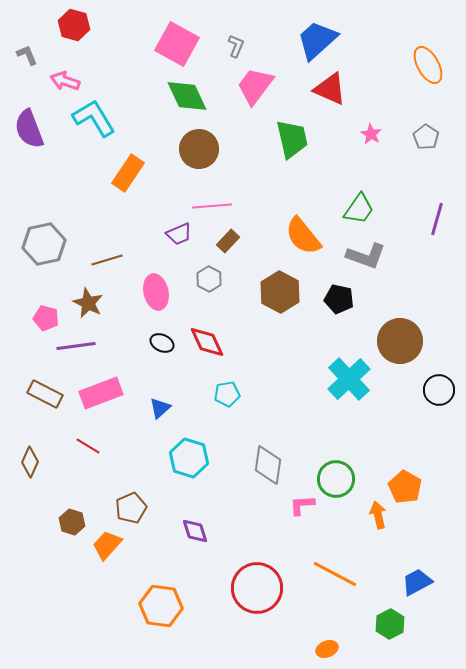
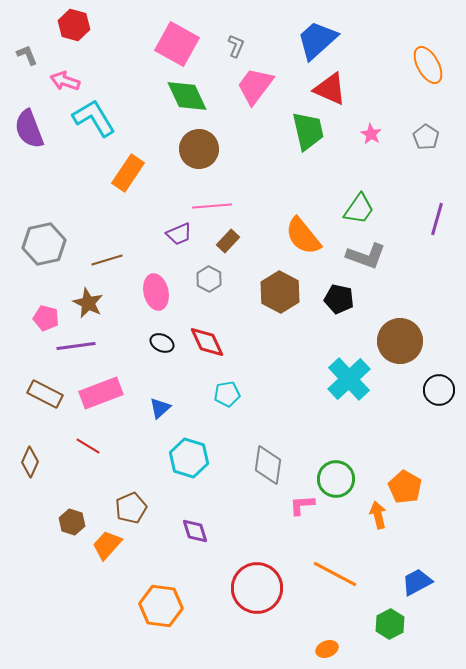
green trapezoid at (292, 139): moved 16 px right, 8 px up
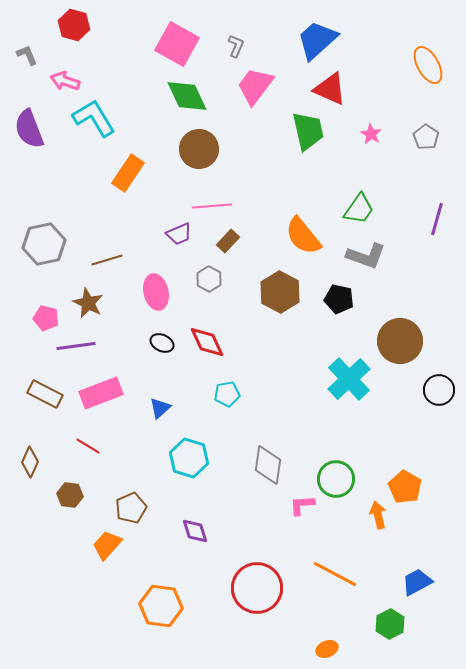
brown hexagon at (72, 522): moved 2 px left, 27 px up; rotated 10 degrees counterclockwise
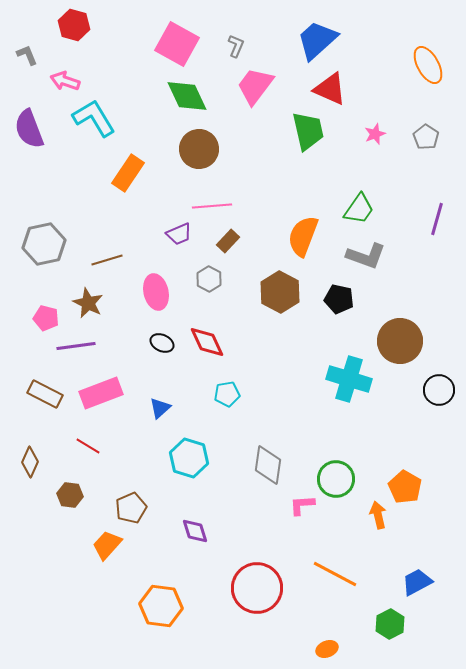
pink star at (371, 134): moved 4 px right; rotated 20 degrees clockwise
orange semicircle at (303, 236): rotated 60 degrees clockwise
cyan cross at (349, 379): rotated 30 degrees counterclockwise
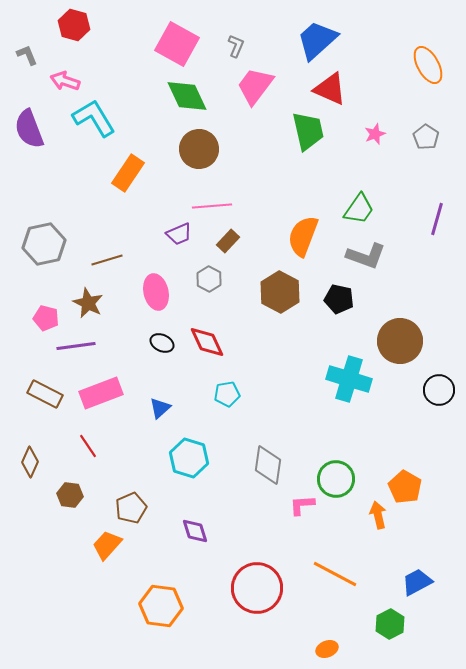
red line at (88, 446): rotated 25 degrees clockwise
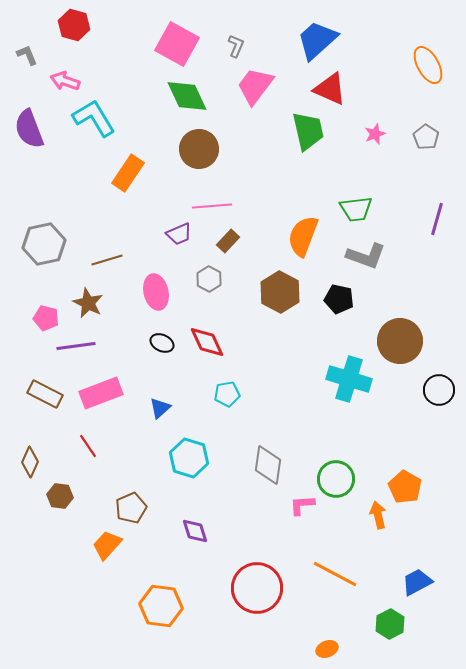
green trapezoid at (359, 209): moved 3 px left; rotated 48 degrees clockwise
brown hexagon at (70, 495): moved 10 px left, 1 px down
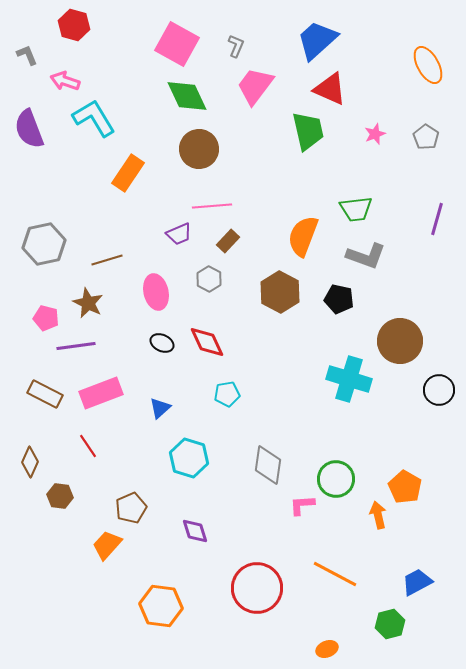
green hexagon at (390, 624): rotated 12 degrees clockwise
